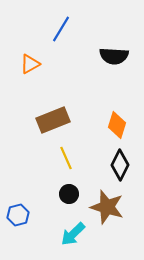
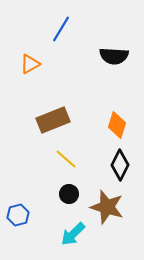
yellow line: moved 1 px down; rotated 25 degrees counterclockwise
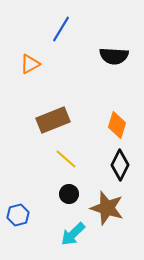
brown star: moved 1 px down
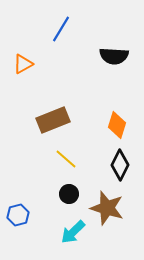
orange triangle: moved 7 px left
cyan arrow: moved 2 px up
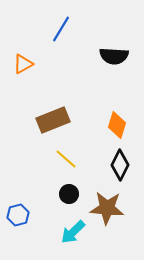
brown star: rotated 12 degrees counterclockwise
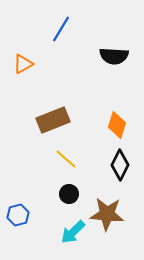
brown star: moved 6 px down
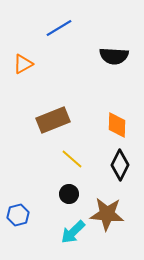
blue line: moved 2 px left, 1 px up; rotated 28 degrees clockwise
orange diamond: rotated 16 degrees counterclockwise
yellow line: moved 6 px right
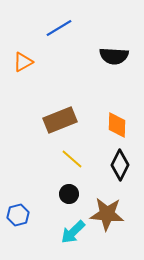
orange triangle: moved 2 px up
brown rectangle: moved 7 px right
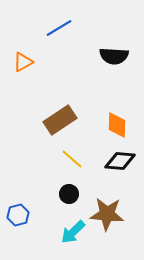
brown rectangle: rotated 12 degrees counterclockwise
black diamond: moved 4 px up; rotated 68 degrees clockwise
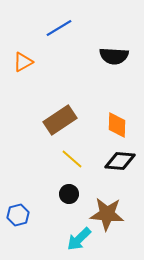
cyan arrow: moved 6 px right, 7 px down
